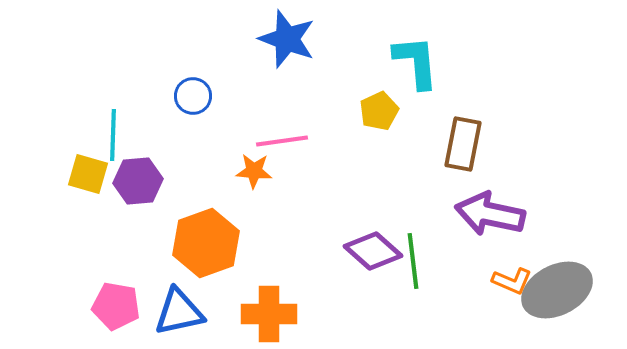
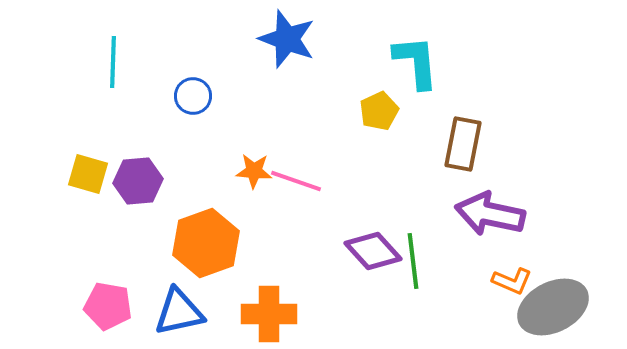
cyan line: moved 73 px up
pink line: moved 14 px right, 40 px down; rotated 27 degrees clockwise
purple diamond: rotated 6 degrees clockwise
gray ellipse: moved 4 px left, 17 px down
pink pentagon: moved 8 px left
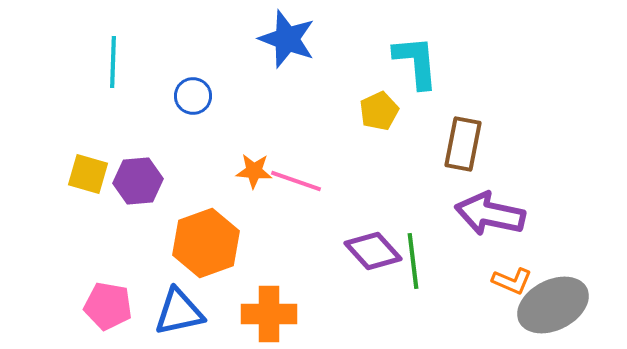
gray ellipse: moved 2 px up
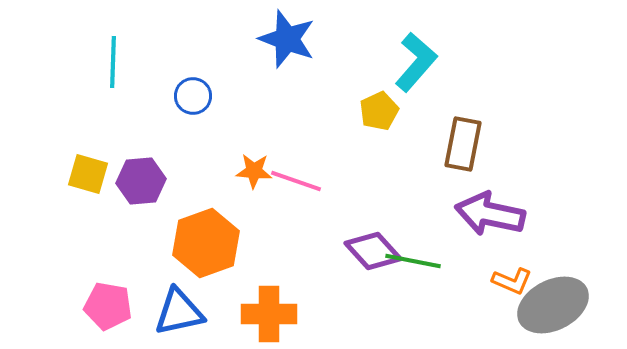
cyan L-shape: rotated 46 degrees clockwise
purple hexagon: moved 3 px right
green line: rotated 72 degrees counterclockwise
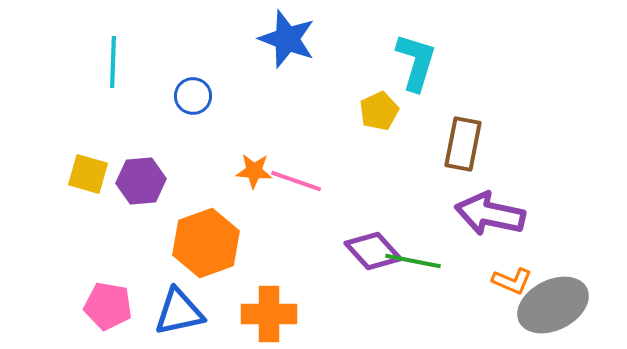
cyan L-shape: rotated 24 degrees counterclockwise
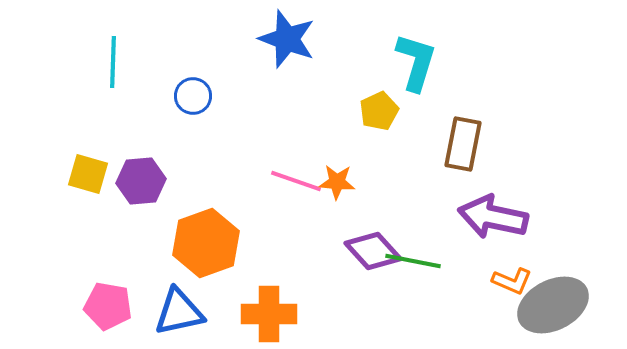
orange star: moved 83 px right, 11 px down
purple arrow: moved 3 px right, 3 px down
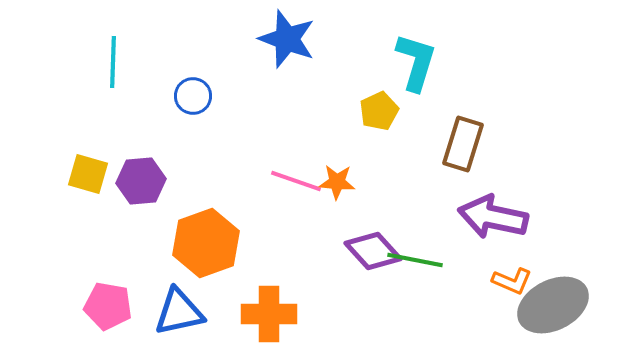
brown rectangle: rotated 6 degrees clockwise
green line: moved 2 px right, 1 px up
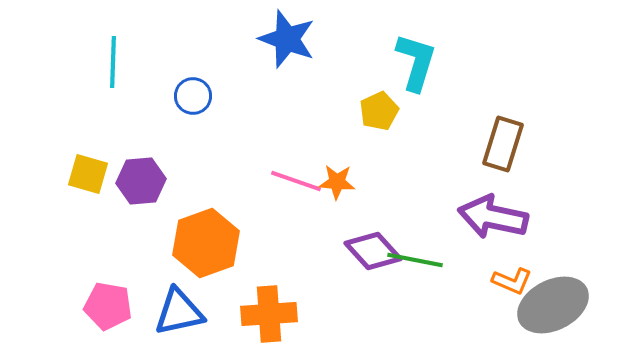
brown rectangle: moved 40 px right
orange cross: rotated 4 degrees counterclockwise
